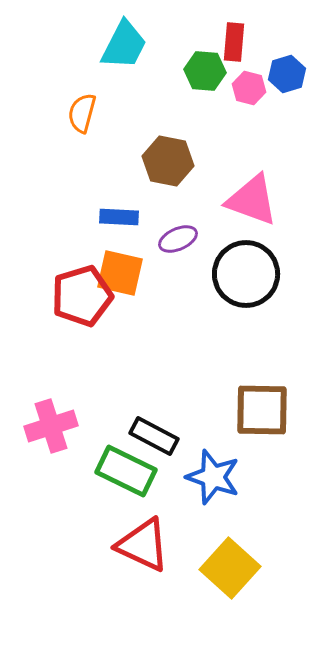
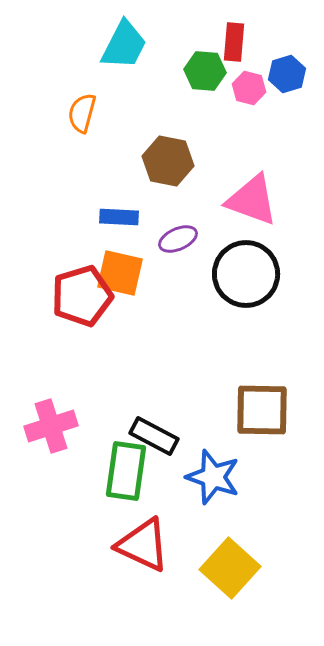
green rectangle: rotated 72 degrees clockwise
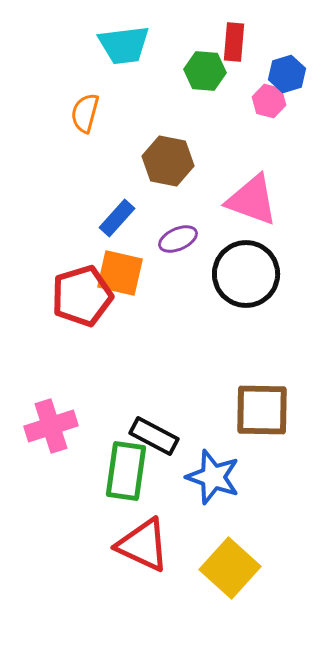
cyan trapezoid: rotated 56 degrees clockwise
pink hexagon: moved 20 px right, 13 px down
orange semicircle: moved 3 px right
blue rectangle: moved 2 px left, 1 px down; rotated 51 degrees counterclockwise
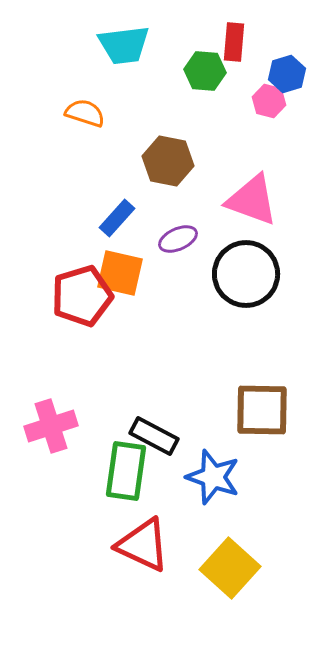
orange semicircle: rotated 93 degrees clockwise
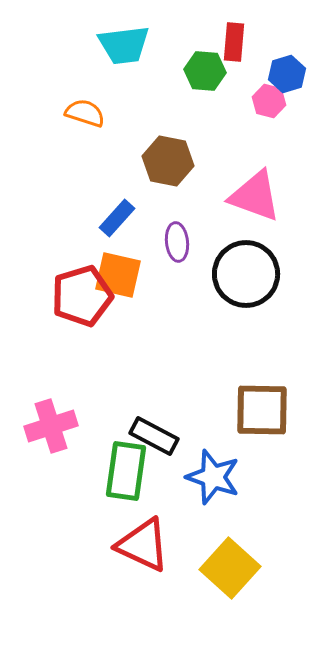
pink triangle: moved 3 px right, 4 px up
purple ellipse: moved 1 px left, 3 px down; rotated 72 degrees counterclockwise
orange square: moved 2 px left, 2 px down
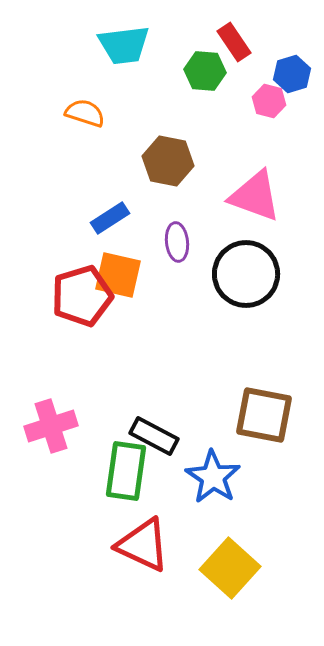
red rectangle: rotated 39 degrees counterclockwise
blue hexagon: moved 5 px right
blue rectangle: moved 7 px left; rotated 15 degrees clockwise
brown square: moved 2 px right, 5 px down; rotated 10 degrees clockwise
blue star: rotated 14 degrees clockwise
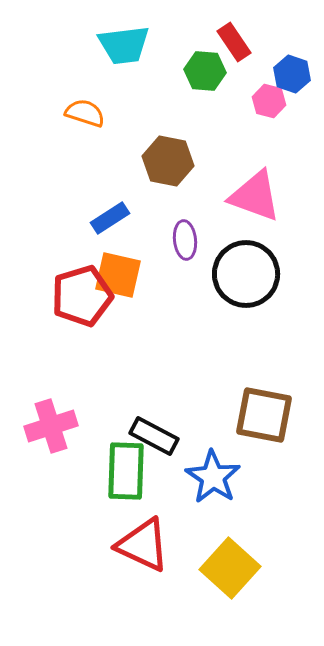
blue hexagon: rotated 24 degrees counterclockwise
purple ellipse: moved 8 px right, 2 px up
green rectangle: rotated 6 degrees counterclockwise
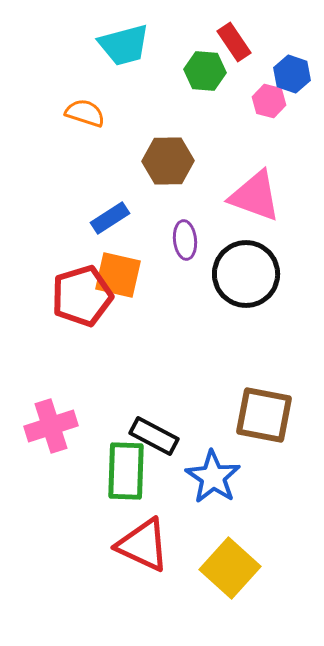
cyan trapezoid: rotated 8 degrees counterclockwise
brown hexagon: rotated 12 degrees counterclockwise
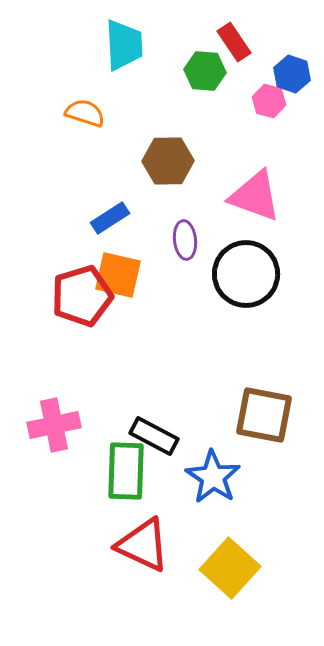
cyan trapezoid: rotated 78 degrees counterclockwise
pink cross: moved 3 px right, 1 px up; rotated 6 degrees clockwise
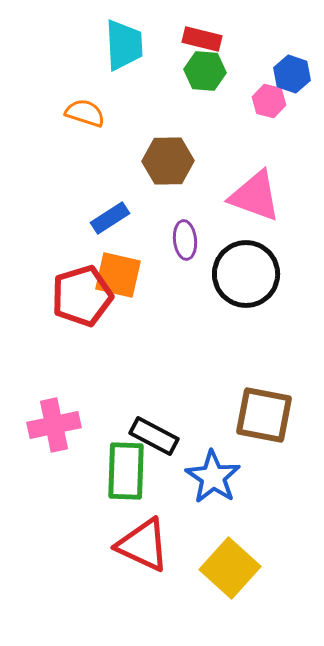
red rectangle: moved 32 px left, 3 px up; rotated 42 degrees counterclockwise
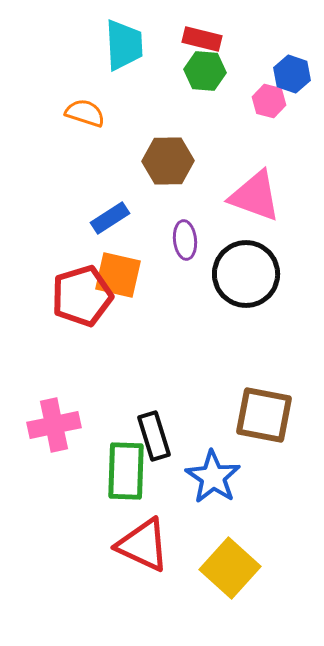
black rectangle: rotated 45 degrees clockwise
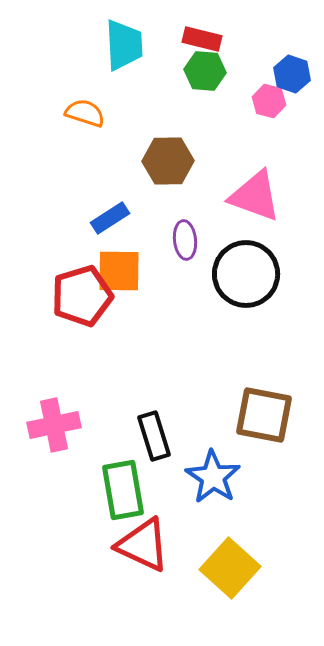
orange square: moved 1 px right, 4 px up; rotated 12 degrees counterclockwise
green rectangle: moved 3 px left, 19 px down; rotated 12 degrees counterclockwise
